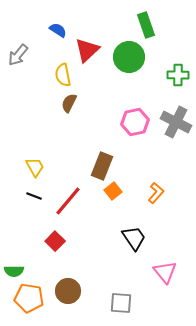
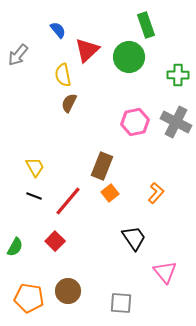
blue semicircle: rotated 18 degrees clockwise
orange square: moved 3 px left, 2 px down
green semicircle: moved 1 px right, 24 px up; rotated 60 degrees counterclockwise
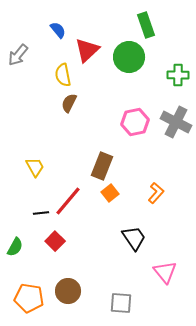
black line: moved 7 px right, 17 px down; rotated 28 degrees counterclockwise
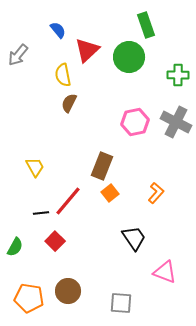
pink triangle: rotated 30 degrees counterclockwise
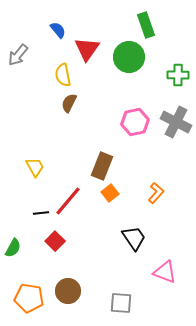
red triangle: moved 1 px up; rotated 12 degrees counterclockwise
green semicircle: moved 2 px left, 1 px down
